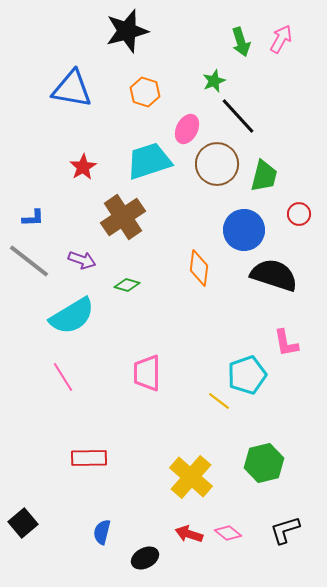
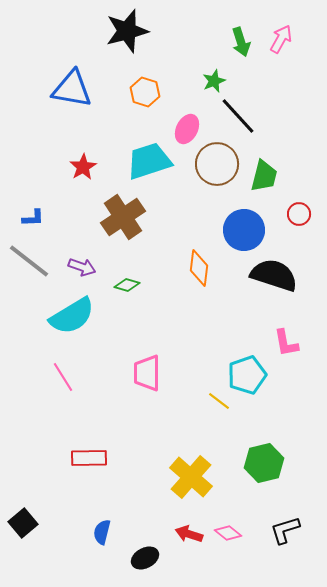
purple arrow: moved 7 px down
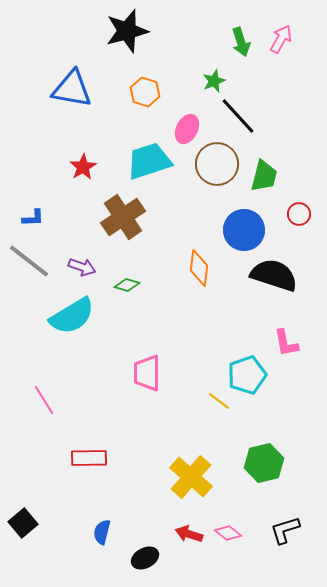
pink line: moved 19 px left, 23 px down
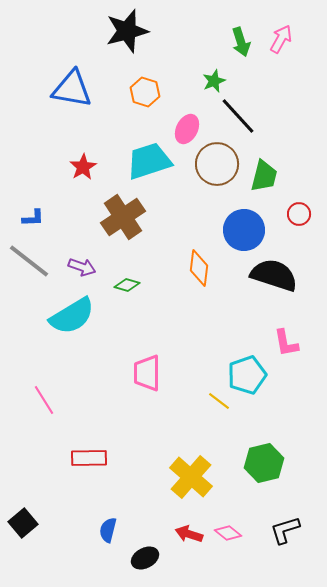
blue semicircle: moved 6 px right, 2 px up
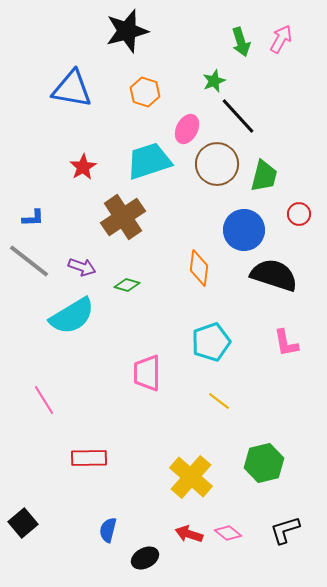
cyan pentagon: moved 36 px left, 33 px up
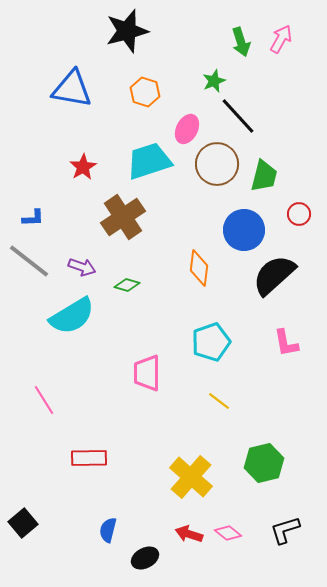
black semicircle: rotated 60 degrees counterclockwise
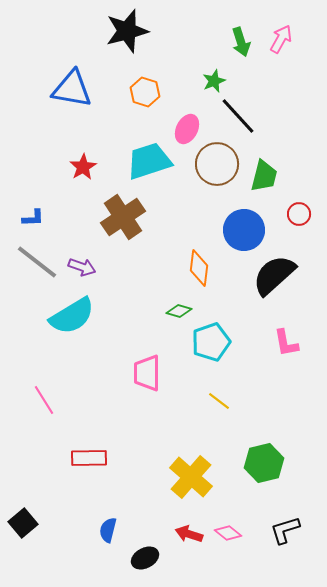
gray line: moved 8 px right, 1 px down
green diamond: moved 52 px right, 26 px down
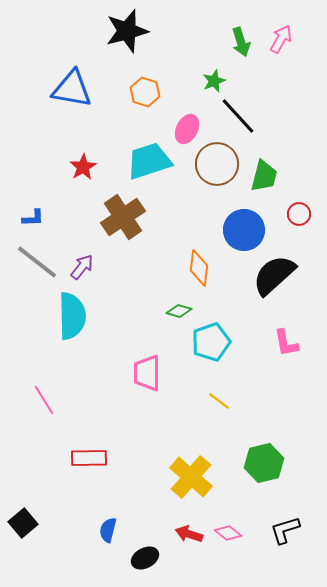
purple arrow: rotated 72 degrees counterclockwise
cyan semicircle: rotated 60 degrees counterclockwise
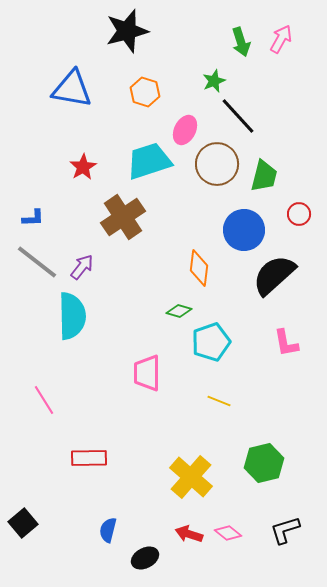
pink ellipse: moved 2 px left, 1 px down
yellow line: rotated 15 degrees counterclockwise
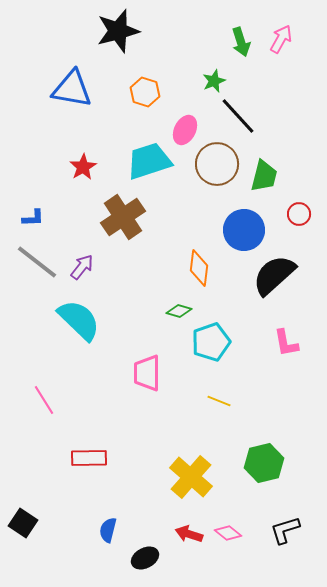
black star: moved 9 px left
cyan semicircle: moved 7 px right, 4 px down; rotated 45 degrees counterclockwise
black square: rotated 16 degrees counterclockwise
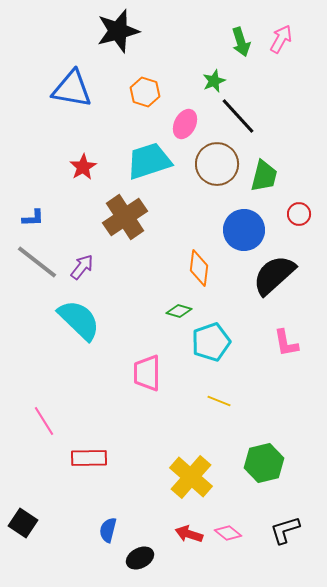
pink ellipse: moved 6 px up
brown cross: moved 2 px right
pink line: moved 21 px down
black ellipse: moved 5 px left
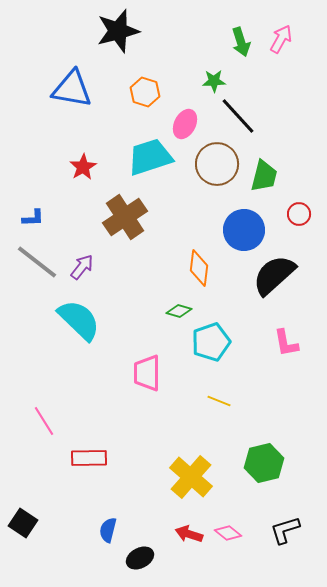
green star: rotated 20 degrees clockwise
cyan trapezoid: moved 1 px right, 4 px up
